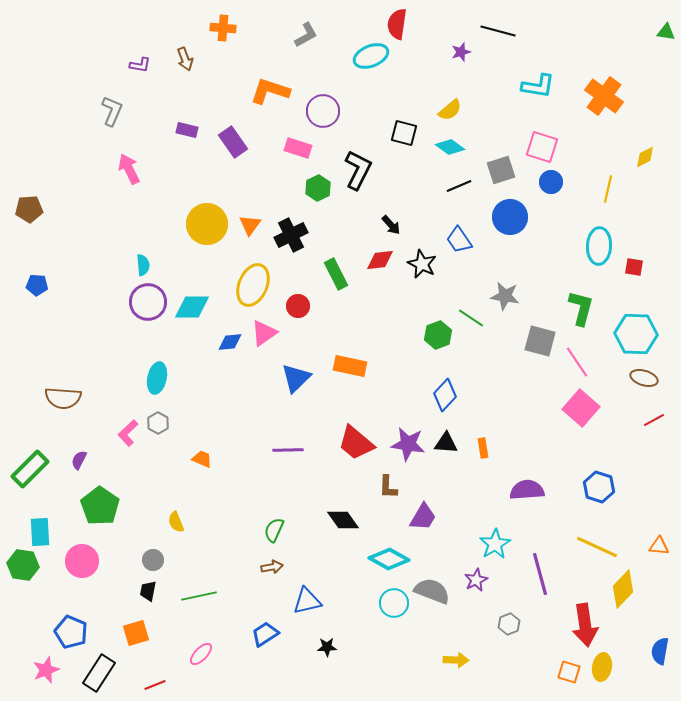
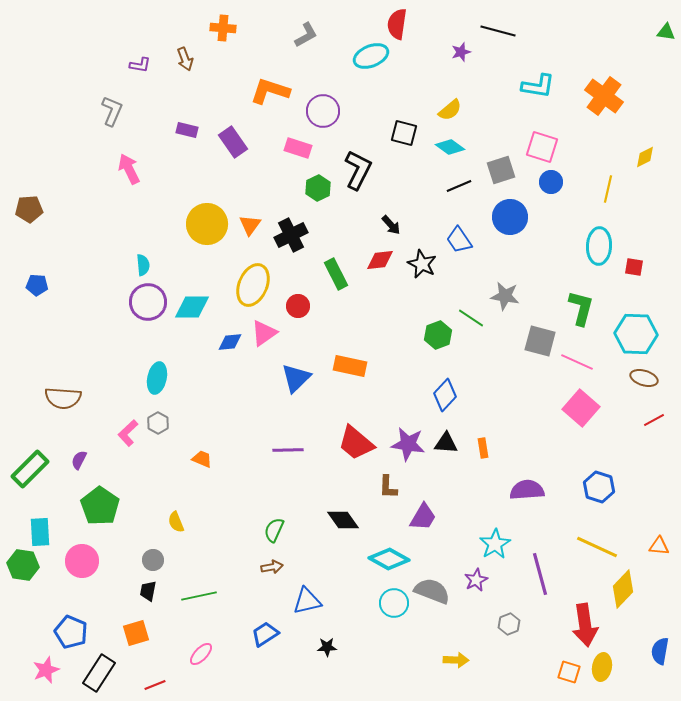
pink line at (577, 362): rotated 32 degrees counterclockwise
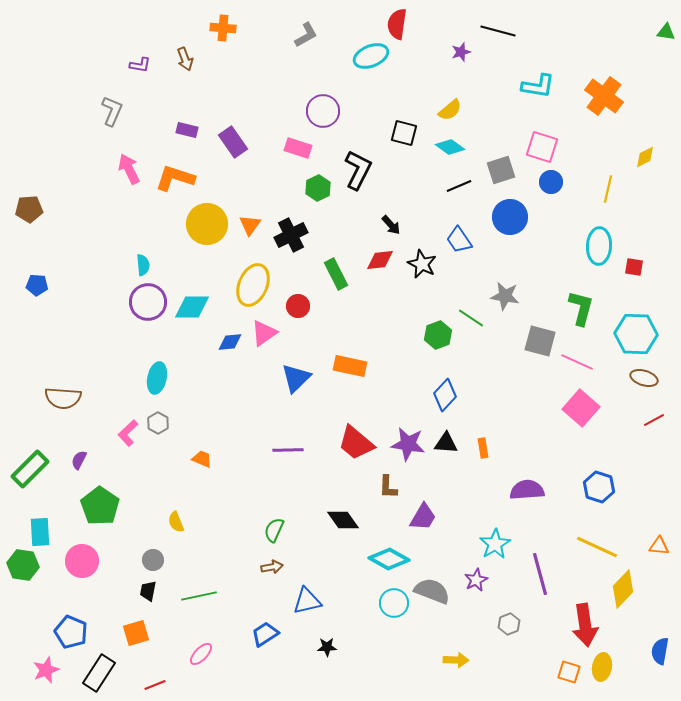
orange L-shape at (270, 91): moved 95 px left, 87 px down
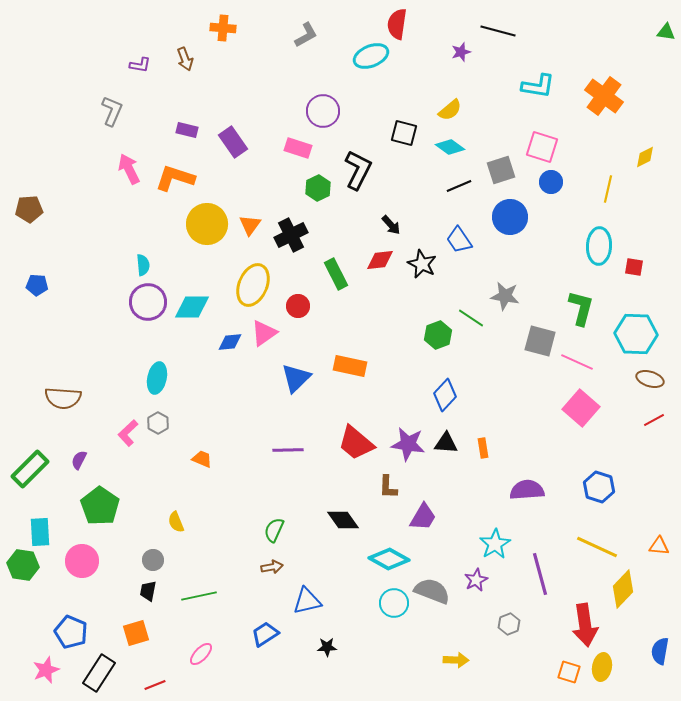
brown ellipse at (644, 378): moved 6 px right, 1 px down
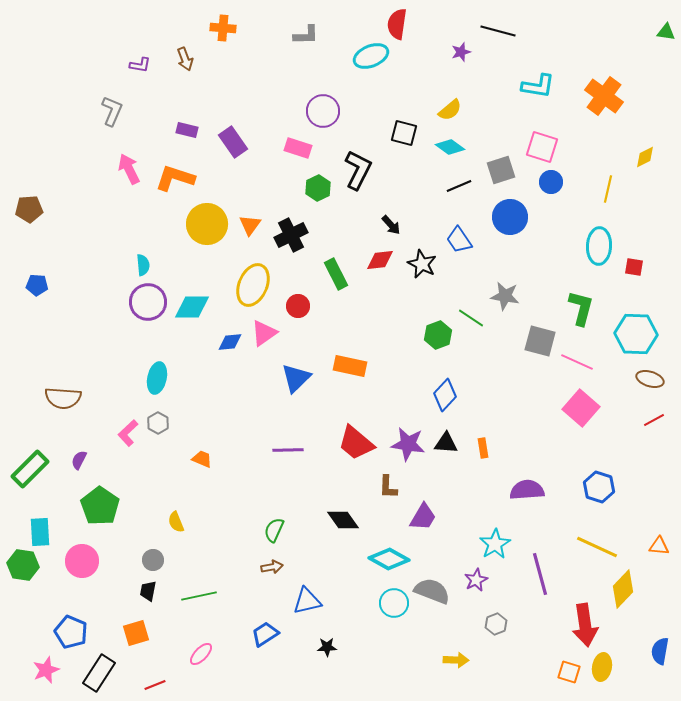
gray L-shape at (306, 35): rotated 28 degrees clockwise
gray hexagon at (509, 624): moved 13 px left
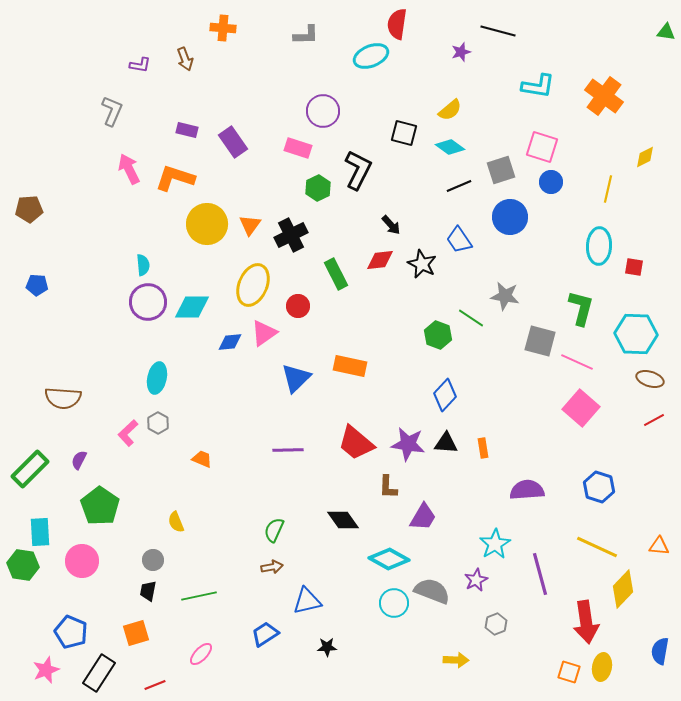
green hexagon at (438, 335): rotated 20 degrees counterclockwise
red arrow at (585, 625): moved 1 px right, 3 px up
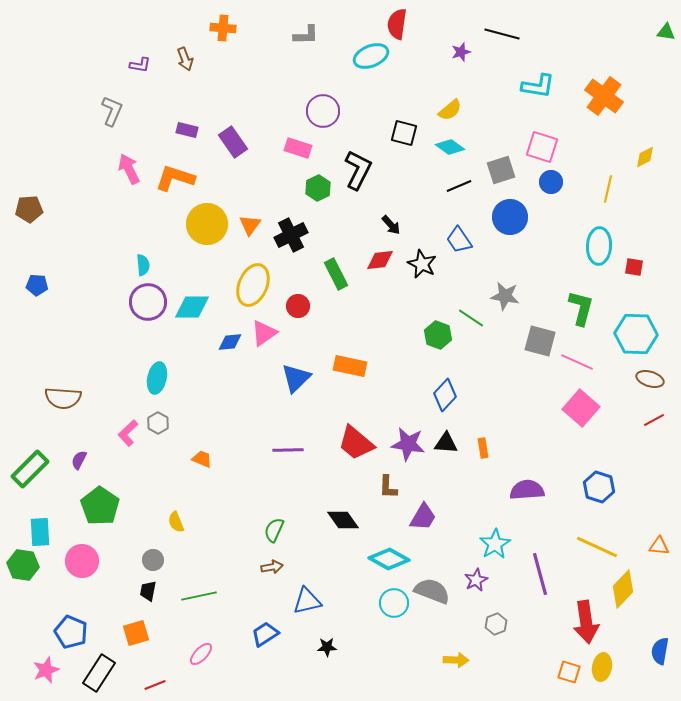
black line at (498, 31): moved 4 px right, 3 px down
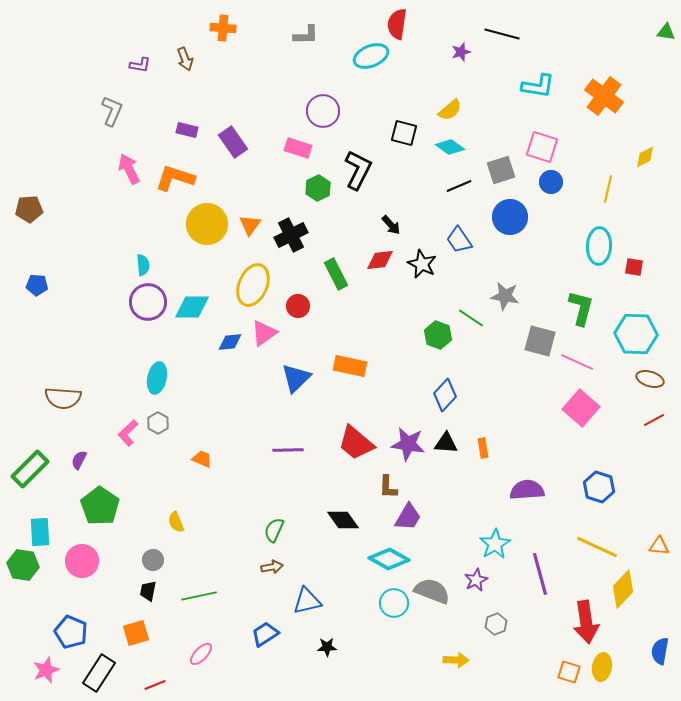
purple trapezoid at (423, 517): moved 15 px left
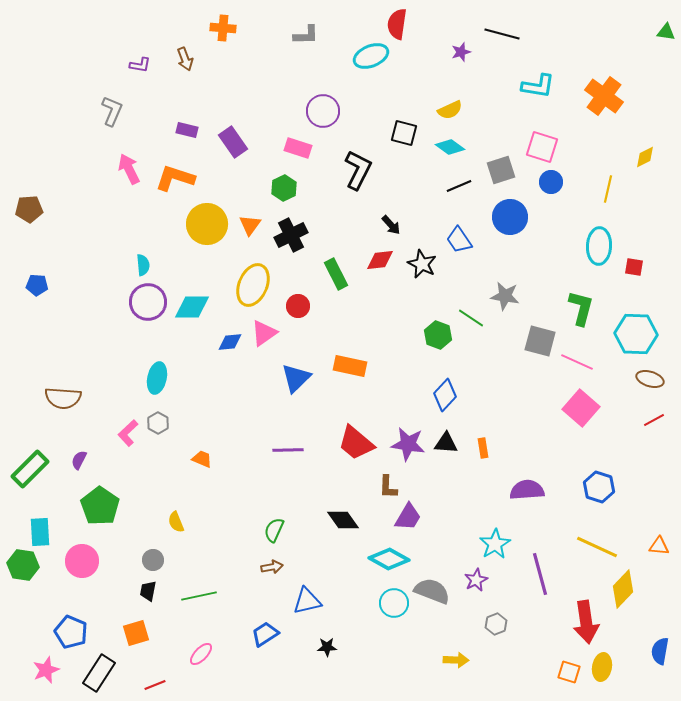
yellow semicircle at (450, 110): rotated 15 degrees clockwise
green hexagon at (318, 188): moved 34 px left
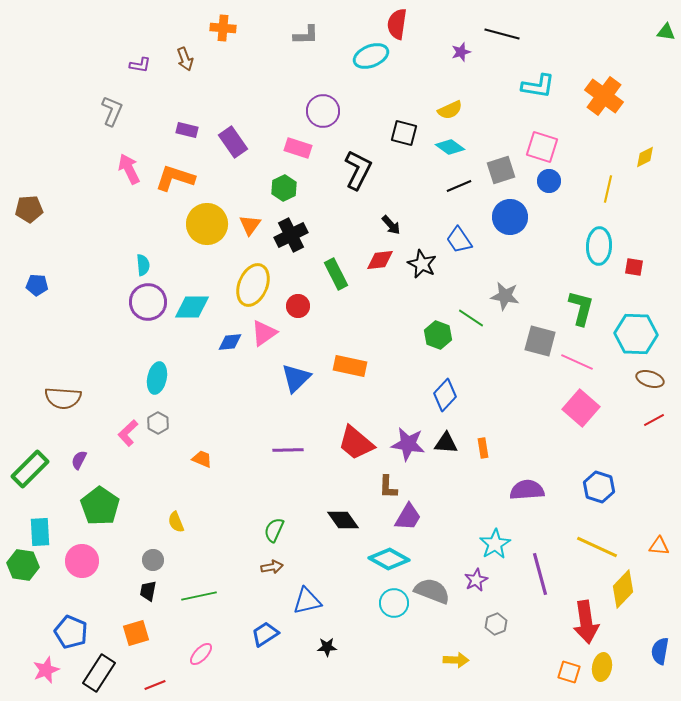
blue circle at (551, 182): moved 2 px left, 1 px up
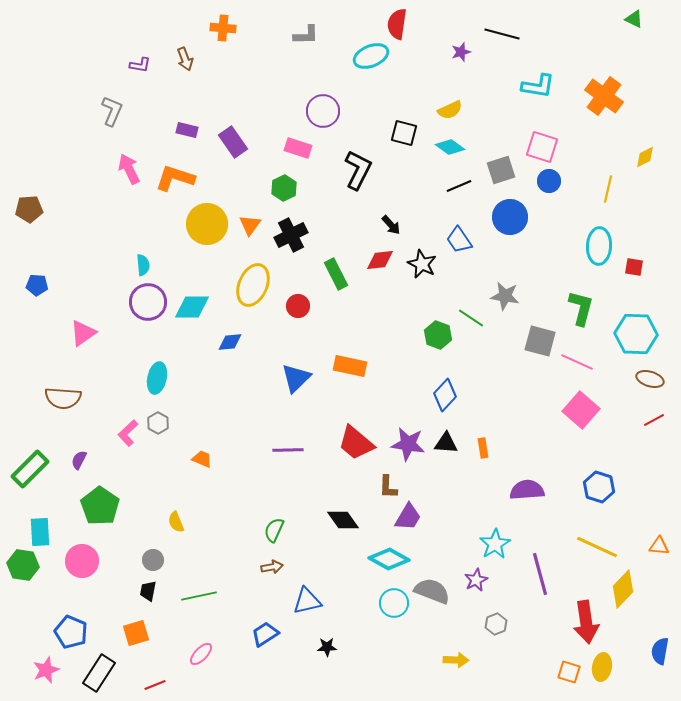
green triangle at (666, 32): moved 32 px left, 13 px up; rotated 18 degrees clockwise
pink triangle at (264, 333): moved 181 px left
pink square at (581, 408): moved 2 px down
